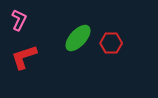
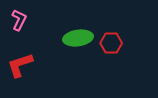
green ellipse: rotated 40 degrees clockwise
red L-shape: moved 4 px left, 8 px down
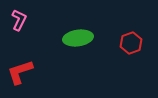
red hexagon: moved 20 px right; rotated 20 degrees counterclockwise
red L-shape: moved 7 px down
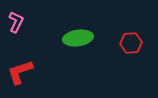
pink L-shape: moved 3 px left, 2 px down
red hexagon: rotated 15 degrees clockwise
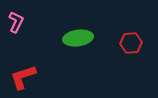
red L-shape: moved 3 px right, 5 px down
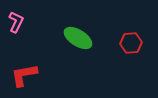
green ellipse: rotated 40 degrees clockwise
red L-shape: moved 1 px right, 2 px up; rotated 8 degrees clockwise
